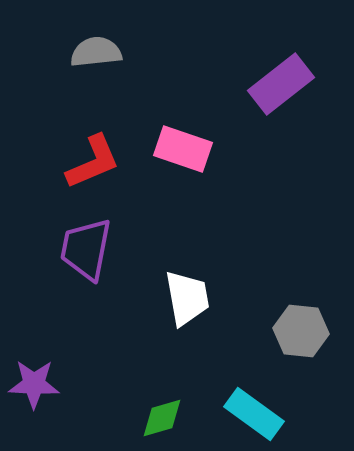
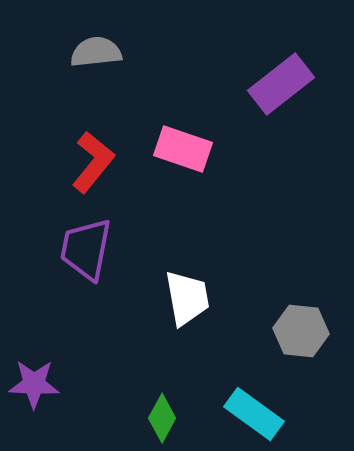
red L-shape: rotated 28 degrees counterclockwise
green diamond: rotated 45 degrees counterclockwise
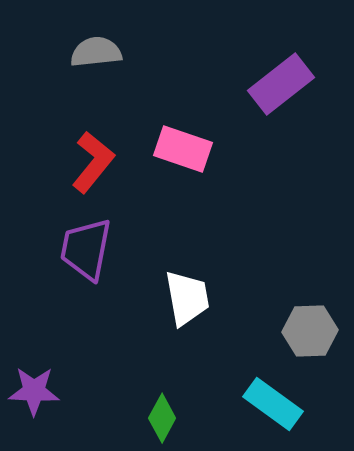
gray hexagon: moved 9 px right; rotated 8 degrees counterclockwise
purple star: moved 7 px down
cyan rectangle: moved 19 px right, 10 px up
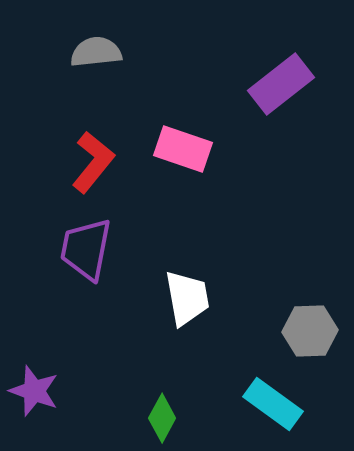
purple star: rotated 18 degrees clockwise
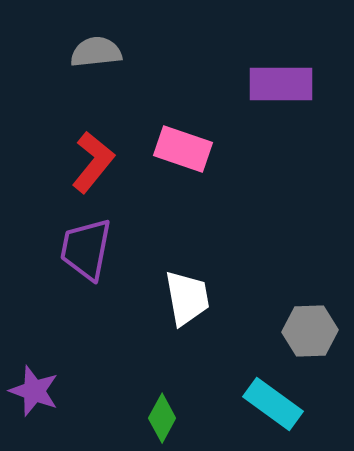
purple rectangle: rotated 38 degrees clockwise
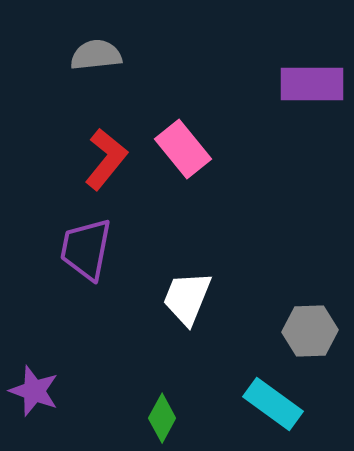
gray semicircle: moved 3 px down
purple rectangle: moved 31 px right
pink rectangle: rotated 32 degrees clockwise
red L-shape: moved 13 px right, 3 px up
white trapezoid: rotated 148 degrees counterclockwise
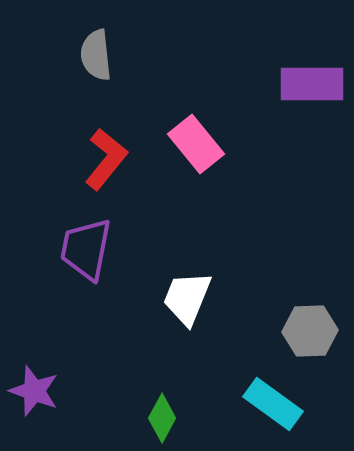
gray semicircle: rotated 90 degrees counterclockwise
pink rectangle: moved 13 px right, 5 px up
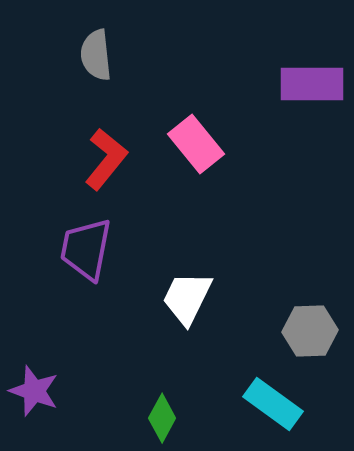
white trapezoid: rotated 4 degrees clockwise
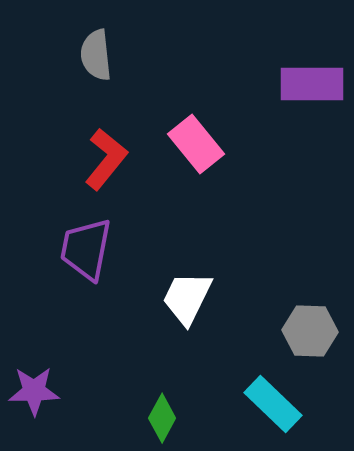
gray hexagon: rotated 4 degrees clockwise
purple star: rotated 21 degrees counterclockwise
cyan rectangle: rotated 8 degrees clockwise
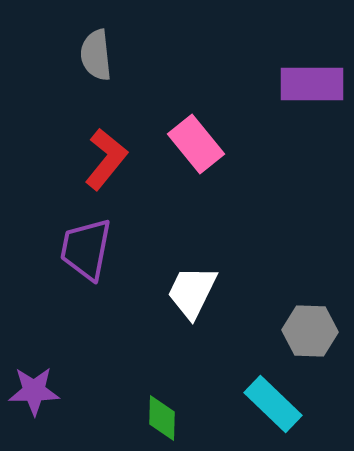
white trapezoid: moved 5 px right, 6 px up
green diamond: rotated 27 degrees counterclockwise
